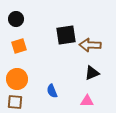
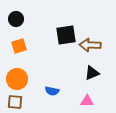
blue semicircle: rotated 56 degrees counterclockwise
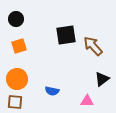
brown arrow: moved 3 px right, 1 px down; rotated 45 degrees clockwise
black triangle: moved 10 px right, 6 px down; rotated 14 degrees counterclockwise
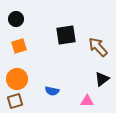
brown arrow: moved 5 px right, 1 px down
brown square: moved 1 px up; rotated 21 degrees counterclockwise
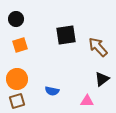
orange square: moved 1 px right, 1 px up
brown square: moved 2 px right
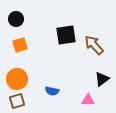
brown arrow: moved 4 px left, 2 px up
pink triangle: moved 1 px right, 1 px up
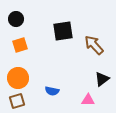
black square: moved 3 px left, 4 px up
orange circle: moved 1 px right, 1 px up
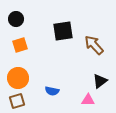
black triangle: moved 2 px left, 2 px down
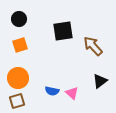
black circle: moved 3 px right
brown arrow: moved 1 px left, 1 px down
pink triangle: moved 16 px left, 7 px up; rotated 40 degrees clockwise
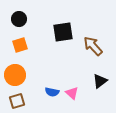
black square: moved 1 px down
orange circle: moved 3 px left, 3 px up
blue semicircle: moved 1 px down
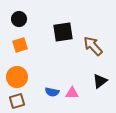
orange circle: moved 2 px right, 2 px down
pink triangle: rotated 40 degrees counterclockwise
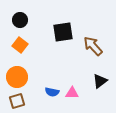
black circle: moved 1 px right, 1 px down
orange square: rotated 35 degrees counterclockwise
